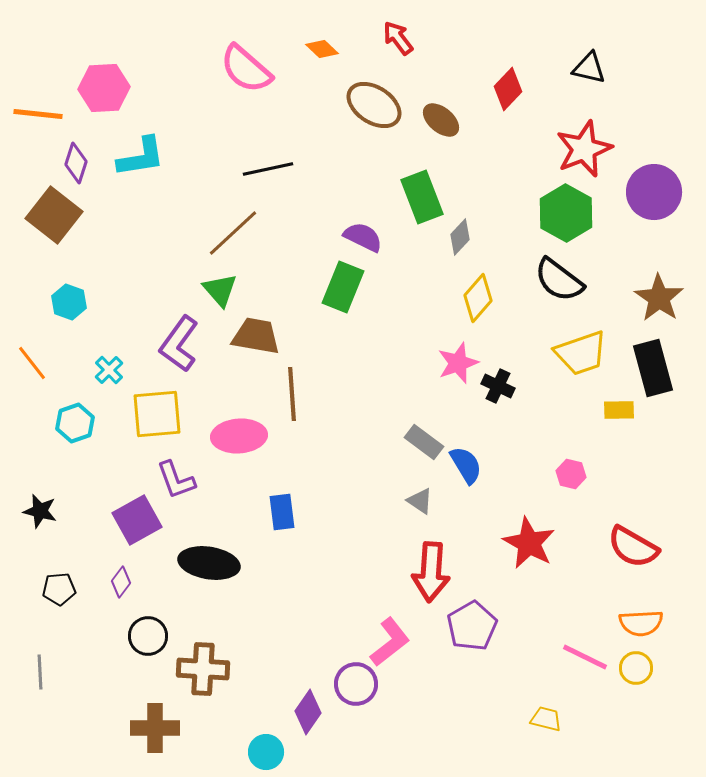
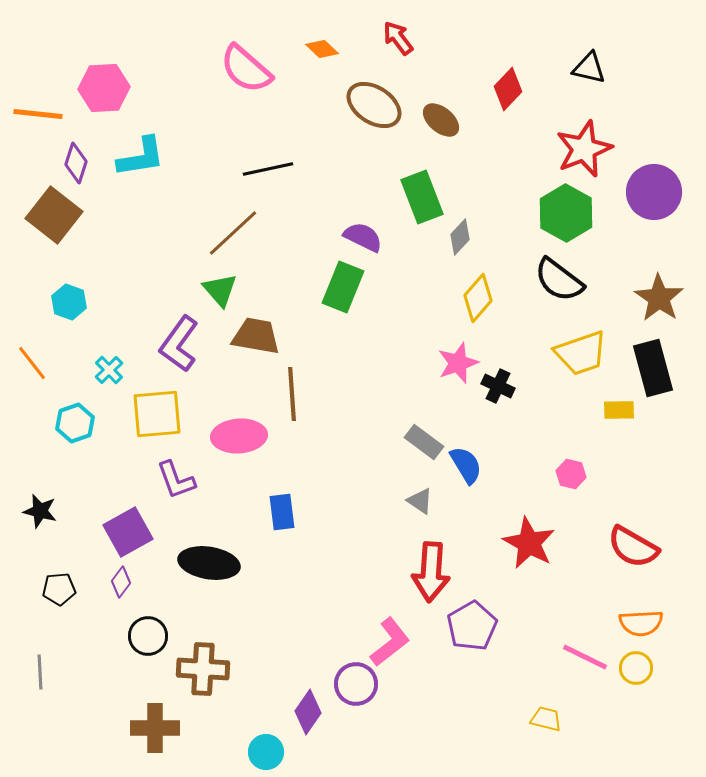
purple square at (137, 520): moved 9 px left, 12 px down
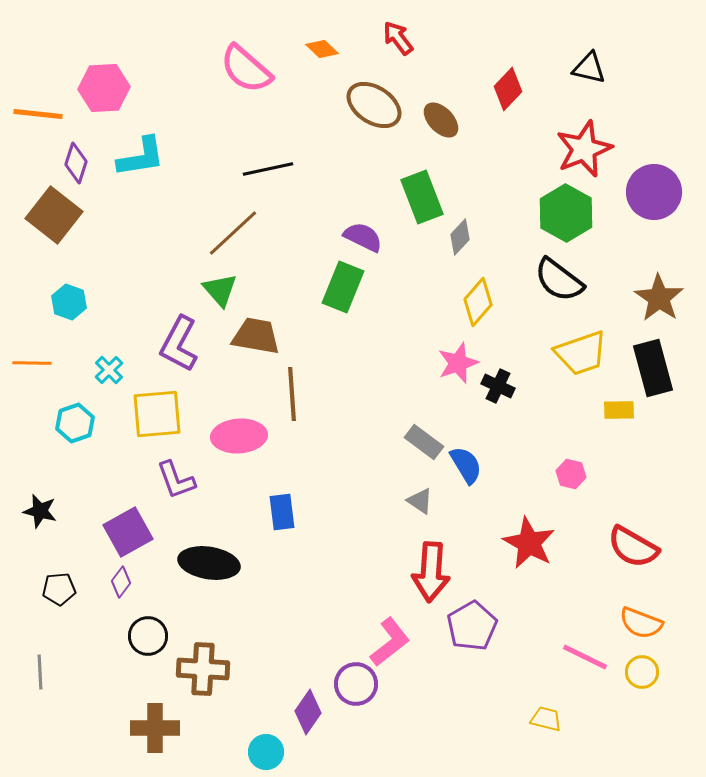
brown ellipse at (441, 120): rotated 6 degrees clockwise
yellow diamond at (478, 298): moved 4 px down
purple L-shape at (179, 344): rotated 8 degrees counterclockwise
orange line at (32, 363): rotated 51 degrees counterclockwise
orange semicircle at (641, 623): rotated 24 degrees clockwise
yellow circle at (636, 668): moved 6 px right, 4 px down
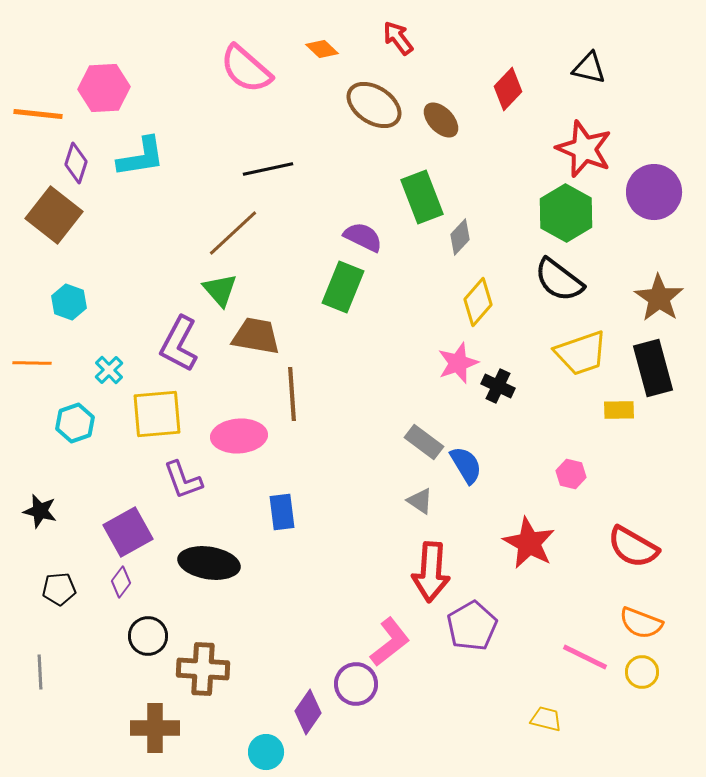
red star at (584, 149): rotated 28 degrees counterclockwise
purple L-shape at (176, 480): moved 7 px right
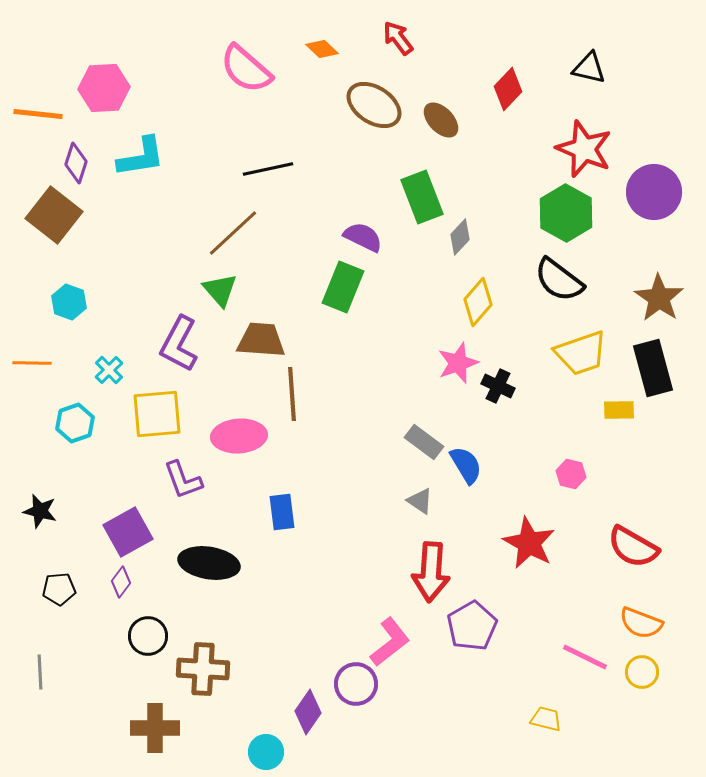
brown trapezoid at (256, 336): moved 5 px right, 4 px down; rotated 6 degrees counterclockwise
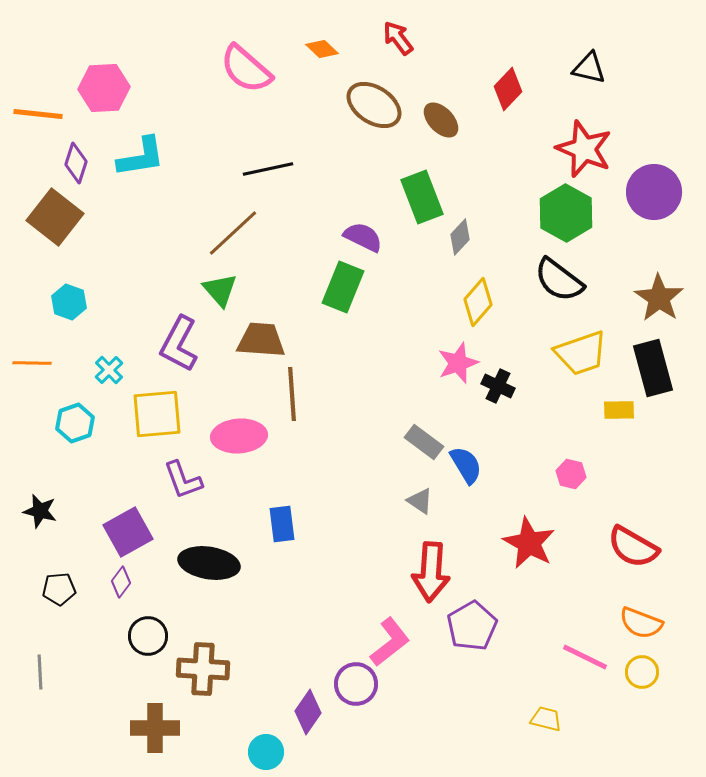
brown square at (54, 215): moved 1 px right, 2 px down
blue rectangle at (282, 512): moved 12 px down
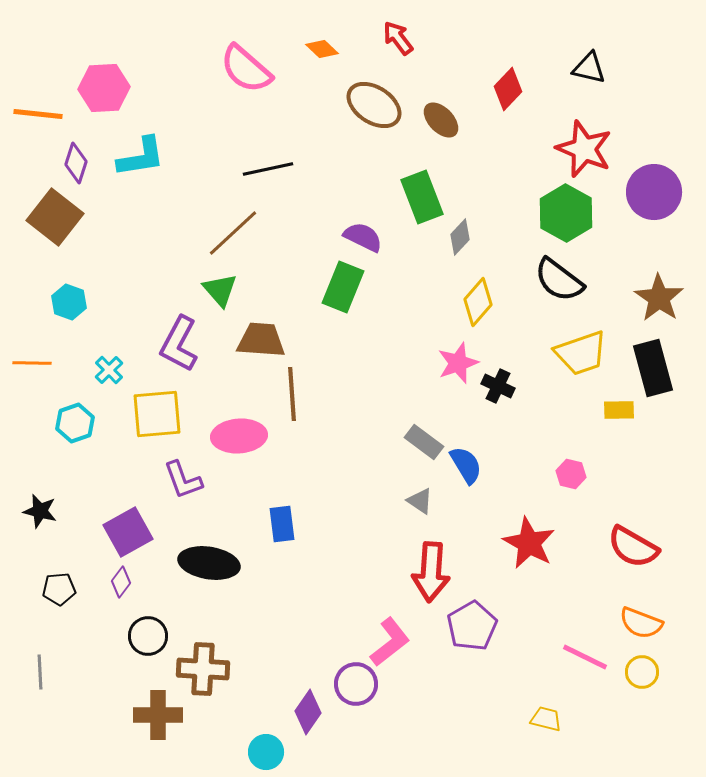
brown cross at (155, 728): moved 3 px right, 13 px up
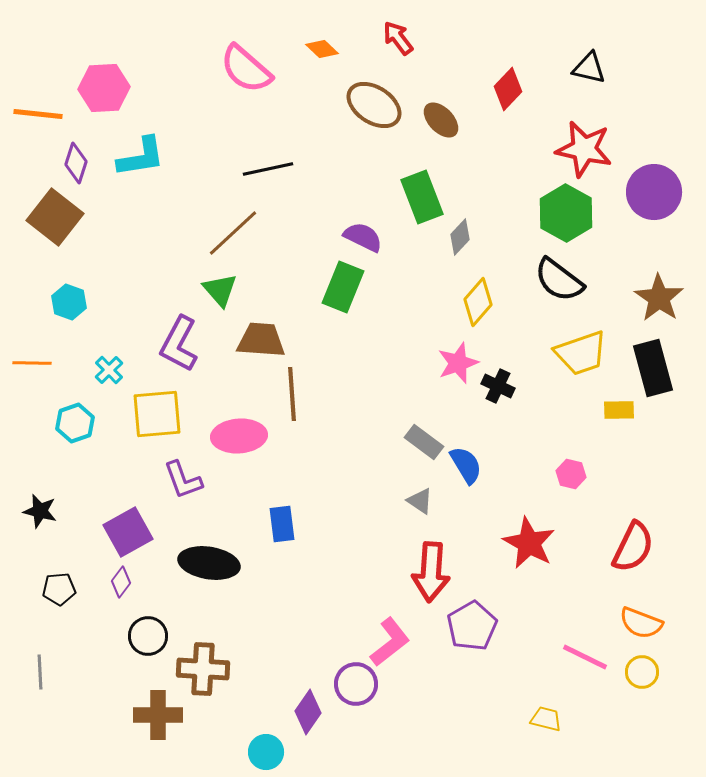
red star at (584, 149): rotated 10 degrees counterclockwise
red semicircle at (633, 547): rotated 94 degrees counterclockwise
